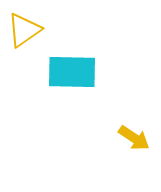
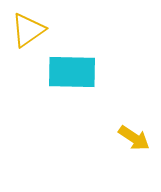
yellow triangle: moved 4 px right
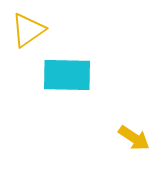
cyan rectangle: moved 5 px left, 3 px down
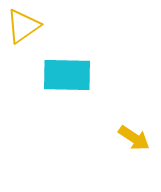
yellow triangle: moved 5 px left, 4 px up
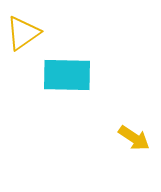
yellow triangle: moved 7 px down
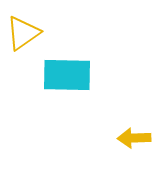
yellow arrow: rotated 144 degrees clockwise
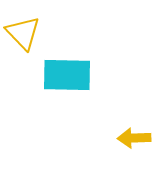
yellow triangle: rotated 39 degrees counterclockwise
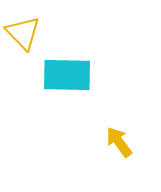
yellow arrow: moved 15 px left, 4 px down; rotated 56 degrees clockwise
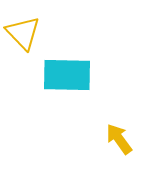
yellow arrow: moved 3 px up
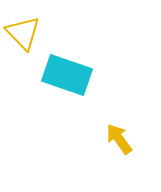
cyan rectangle: rotated 18 degrees clockwise
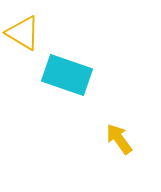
yellow triangle: rotated 15 degrees counterclockwise
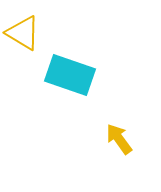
cyan rectangle: moved 3 px right
